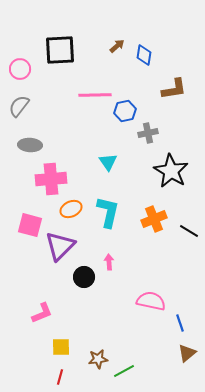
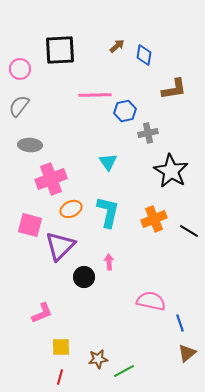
pink cross: rotated 16 degrees counterclockwise
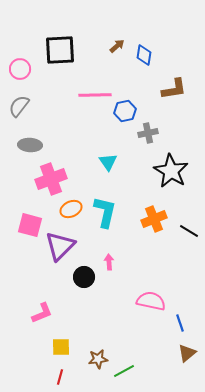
cyan L-shape: moved 3 px left
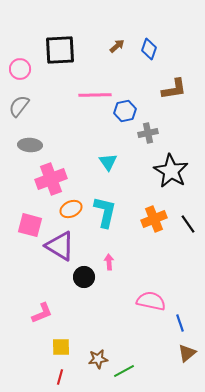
blue diamond: moved 5 px right, 6 px up; rotated 10 degrees clockwise
black line: moved 1 px left, 7 px up; rotated 24 degrees clockwise
purple triangle: rotated 44 degrees counterclockwise
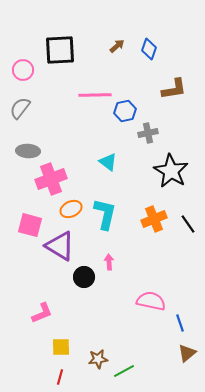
pink circle: moved 3 px right, 1 px down
gray semicircle: moved 1 px right, 2 px down
gray ellipse: moved 2 px left, 6 px down
cyan triangle: rotated 18 degrees counterclockwise
cyan L-shape: moved 2 px down
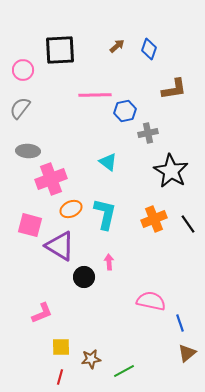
brown star: moved 7 px left
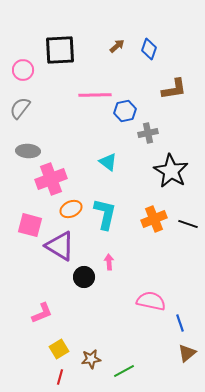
black line: rotated 36 degrees counterclockwise
yellow square: moved 2 px left, 2 px down; rotated 30 degrees counterclockwise
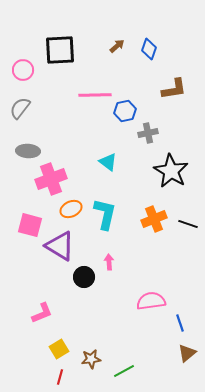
pink semicircle: rotated 20 degrees counterclockwise
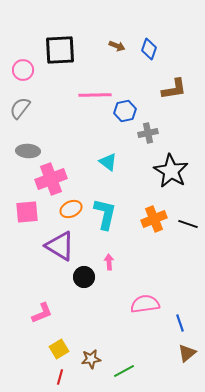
brown arrow: rotated 63 degrees clockwise
pink square: moved 3 px left, 13 px up; rotated 20 degrees counterclockwise
pink semicircle: moved 6 px left, 3 px down
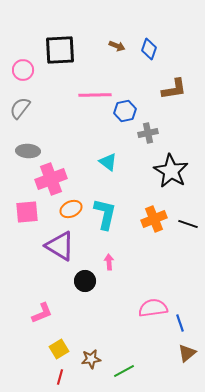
black circle: moved 1 px right, 4 px down
pink semicircle: moved 8 px right, 4 px down
